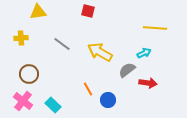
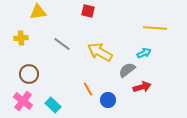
red arrow: moved 6 px left, 4 px down; rotated 24 degrees counterclockwise
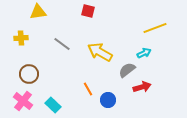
yellow line: rotated 25 degrees counterclockwise
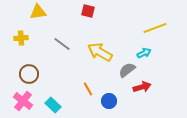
blue circle: moved 1 px right, 1 px down
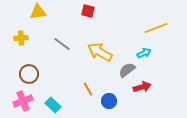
yellow line: moved 1 px right
pink cross: rotated 30 degrees clockwise
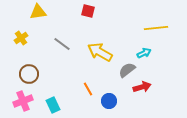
yellow line: rotated 15 degrees clockwise
yellow cross: rotated 32 degrees counterclockwise
cyan rectangle: rotated 21 degrees clockwise
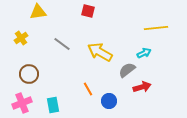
pink cross: moved 1 px left, 2 px down
cyan rectangle: rotated 14 degrees clockwise
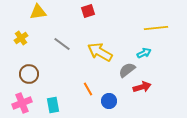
red square: rotated 32 degrees counterclockwise
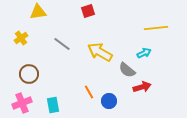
gray semicircle: rotated 102 degrees counterclockwise
orange line: moved 1 px right, 3 px down
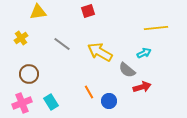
cyan rectangle: moved 2 px left, 3 px up; rotated 21 degrees counterclockwise
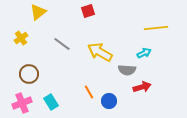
yellow triangle: rotated 30 degrees counterclockwise
gray semicircle: rotated 36 degrees counterclockwise
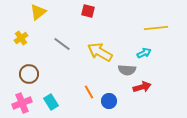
red square: rotated 32 degrees clockwise
